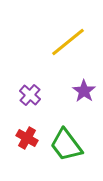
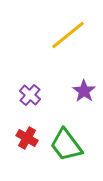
yellow line: moved 7 px up
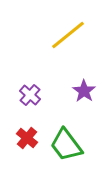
red cross: rotated 10 degrees clockwise
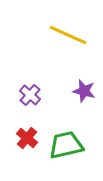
yellow line: rotated 63 degrees clockwise
purple star: rotated 20 degrees counterclockwise
green trapezoid: rotated 114 degrees clockwise
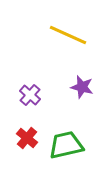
purple star: moved 2 px left, 4 px up
